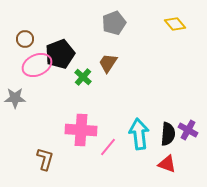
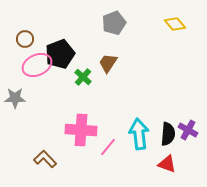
brown L-shape: rotated 60 degrees counterclockwise
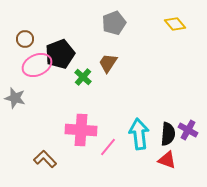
gray star: rotated 15 degrees clockwise
red triangle: moved 4 px up
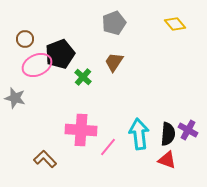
brown trapezoid: moved 6 px right, 1 px up
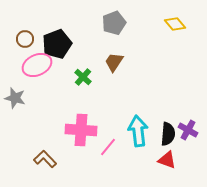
black pentagon: moved 3 px left, 10 px up
cyan arrow: moved 1 px left, 3 px up
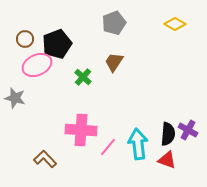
yellow diamond: rotated 20 degrees counterclockwise
cyan arrow: moved 13 px down
